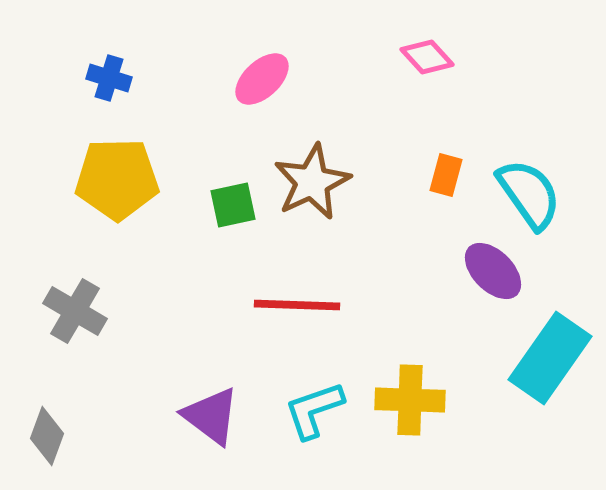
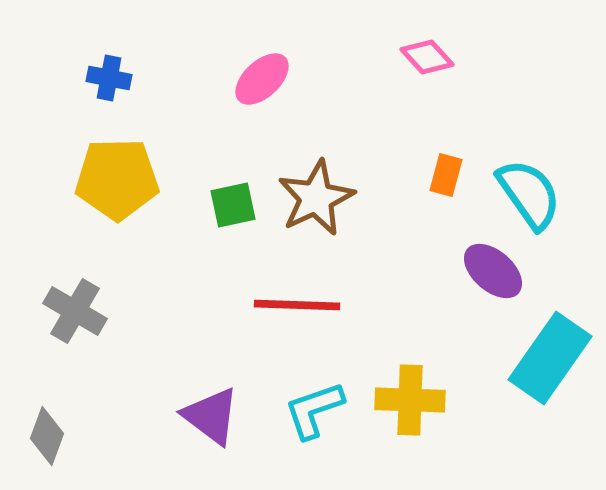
blue cross: rotated 6 degrees counterclockwise
brown star: moved 4 px right, 16 px down
purple ellipse: rotated 4 degrees counterclockwise
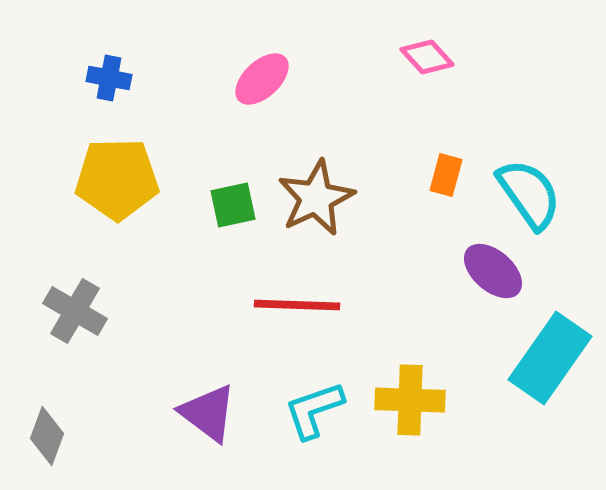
purple triangle: moved 3 px left, 3 px up
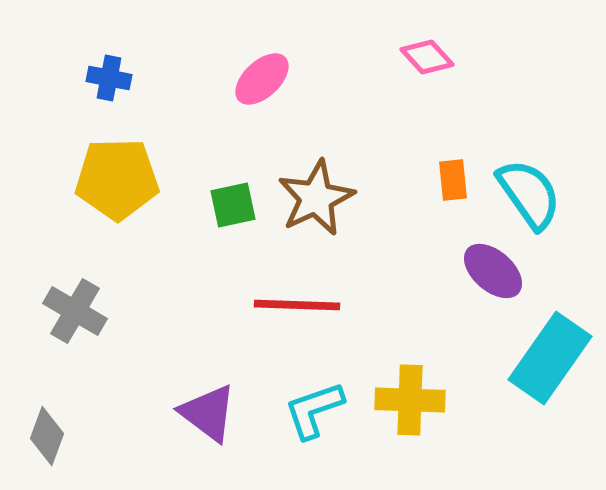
orange rectangle: moved 7 px right, 5 px down; rotated 21 degrees counterclockwise
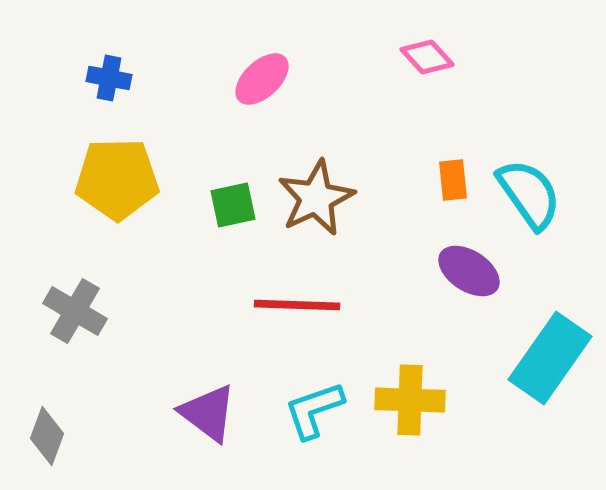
purple ellipse: moved 24 px left; rotated 8 degrees counterclockwise
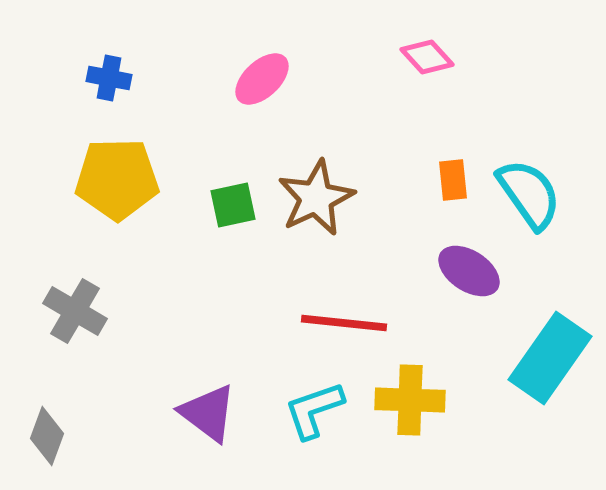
red line: moved 47 px right, 18 px down; rotated 4 degrees clockwise
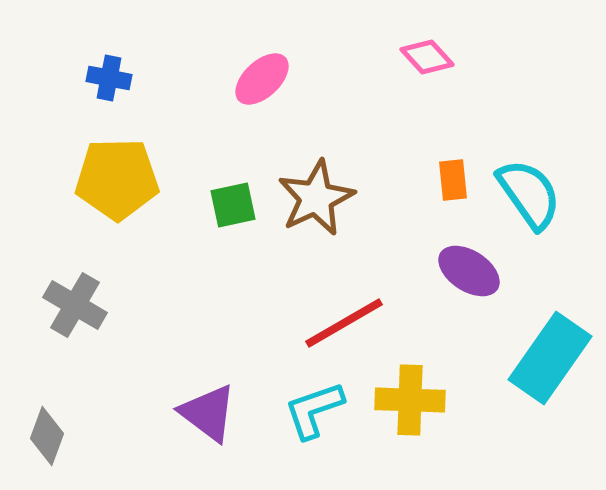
gray cross: moved 6 px up
red line: rotated 36 degrees counterclockwise
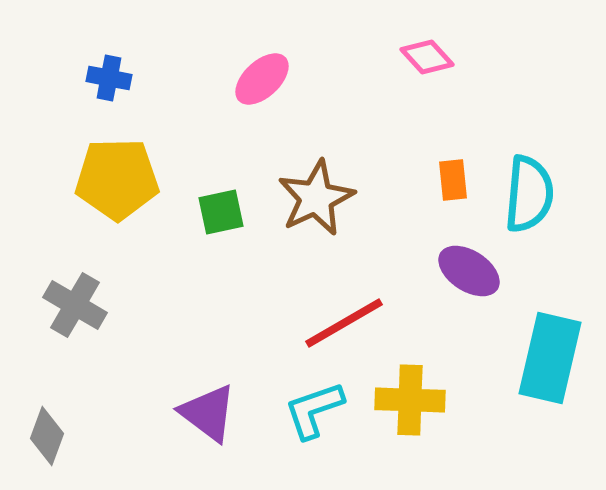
cyan semicircle: rotated 40 degrees clockwise
green square: moved 12 px left, 7 px down
cyan rectangle: rotated 22 degrees counterclockwise
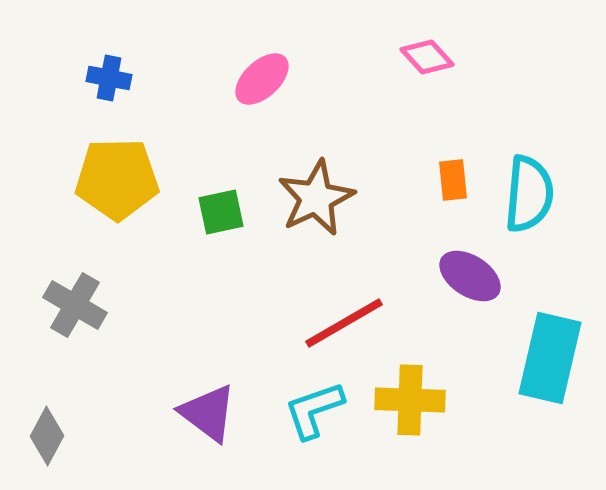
purple ellipse: moved 1 px right, 5 px down
gray diamond: rotated 8 degrees clockwise
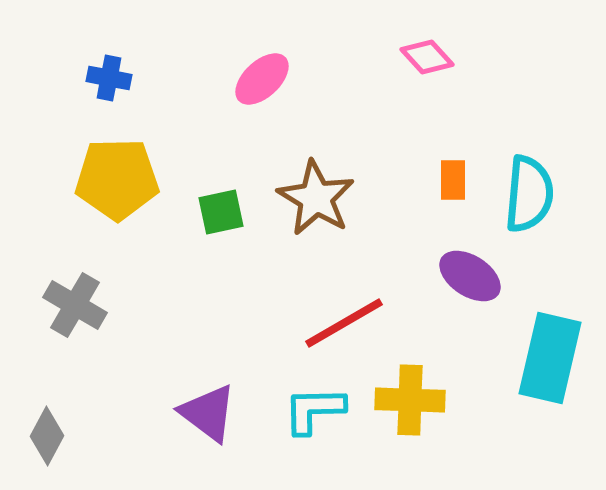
orange rectangle: rotated 6 degrees clockwise
brown star: rotated 16 degrees counterclockwise
cyan L-shape: rotated 18 degrees clockwise
